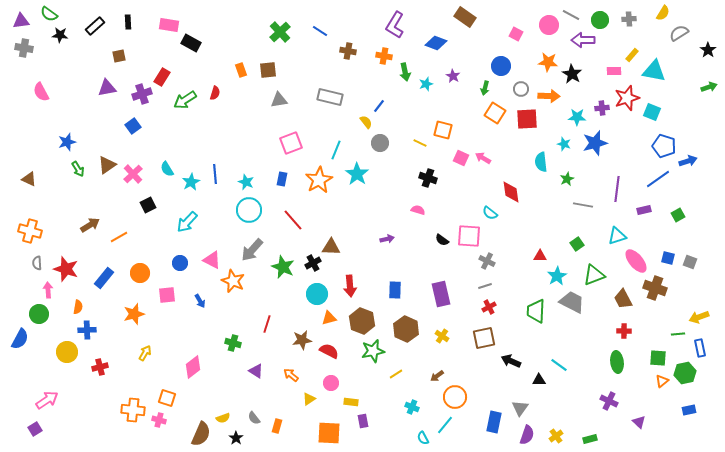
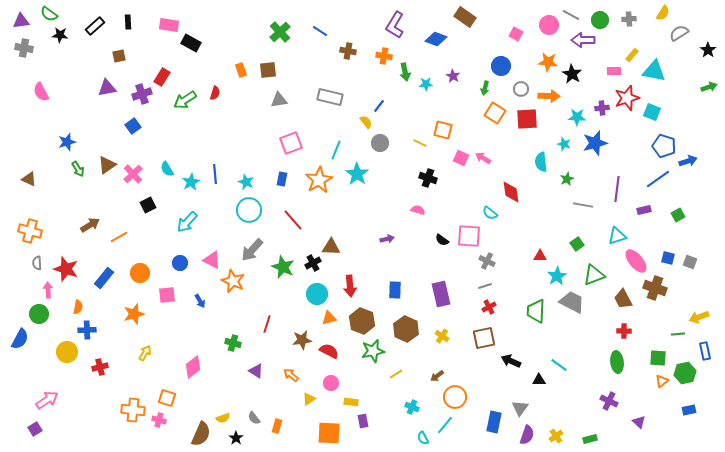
blue diamond at (436, 43): moved 4 px up
cyan star at (426, 84): rotated 16 degrees clockwise
blue rectangle at (700, 348): moved 5 px right, 3 px down
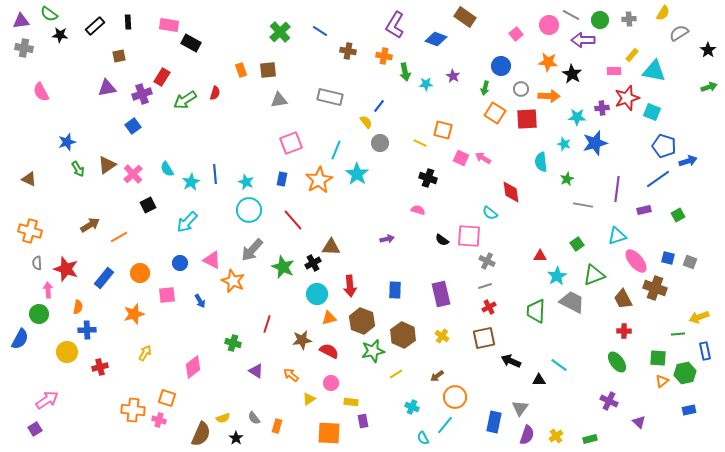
pink square at (516, 34): rotated 24 degrees clockwise
brown hexagon at (406, 329): moved 3 px left, 6 px down
green ellipse at (617, 362): rotated 30 degrees counterclockwise
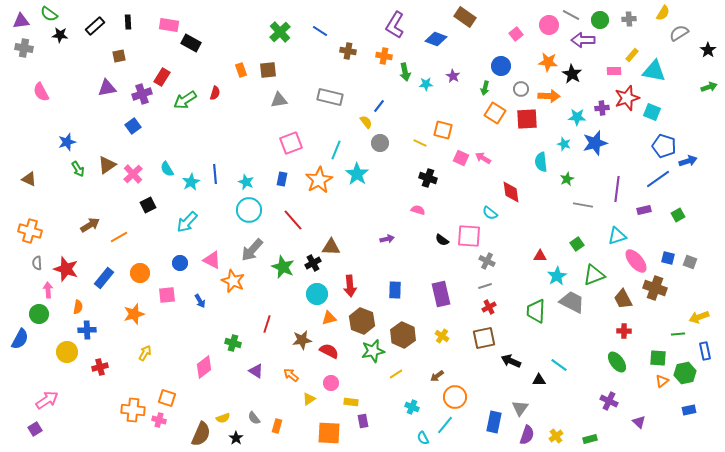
pink diamond at (193, 367): moved 11 px right
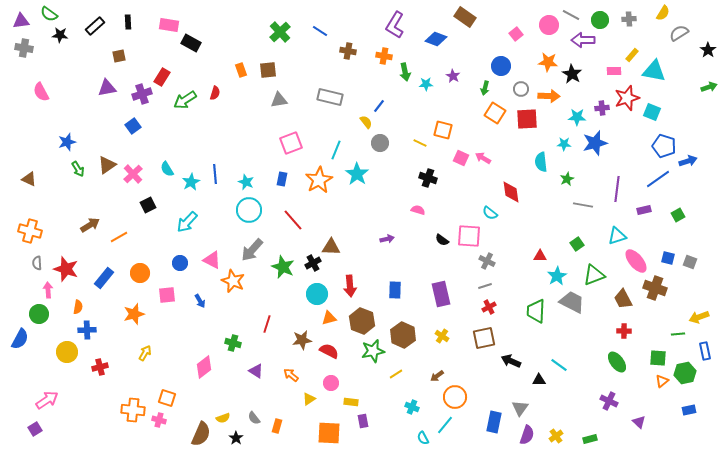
cyan star at (564, 144): rotated 16 degrees counterclockwise
